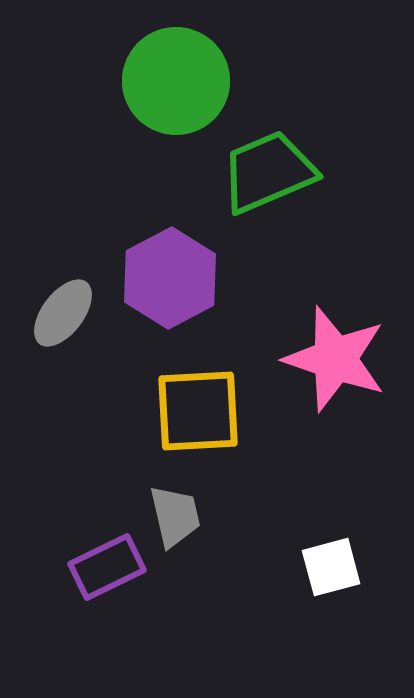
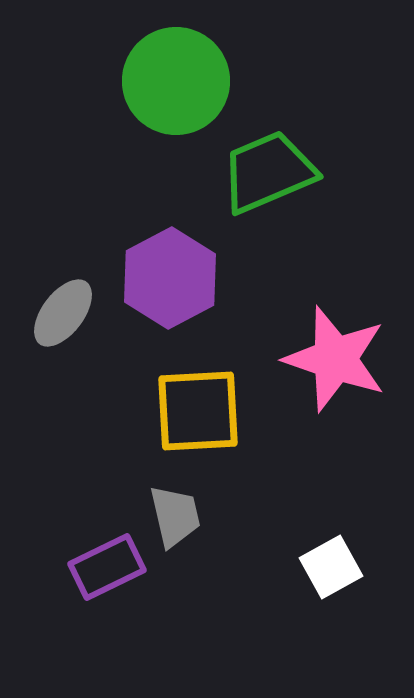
white square: rotated 14 degrees counterclockwise
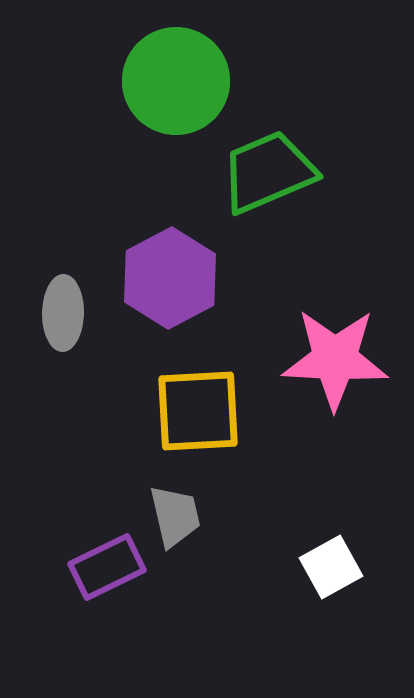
gray ellipse: rotated 36 degrees counterclockwise
pink star: rotated 16 degrees counterclockwise
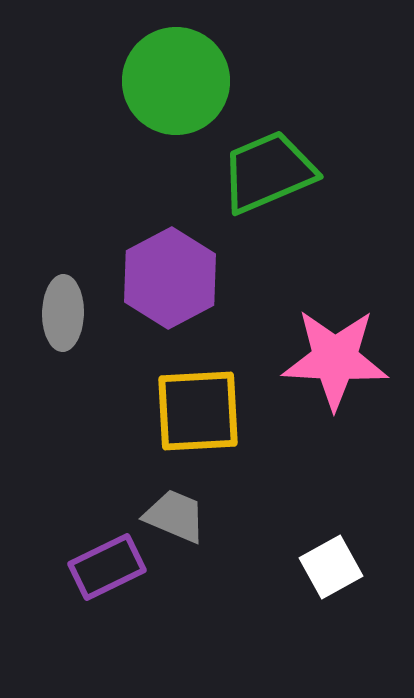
gray trapezoid: rotated 54 degrees counterclockwise
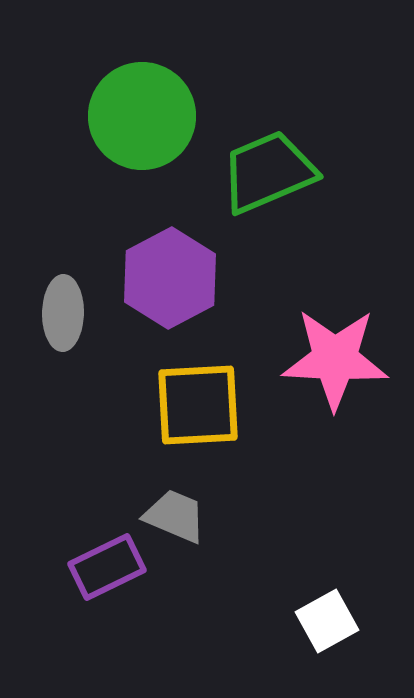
green circle: moved 34 px left, 35 px down
yellow square: moved 6 px up
white square: moved 4 px left, 54 px down
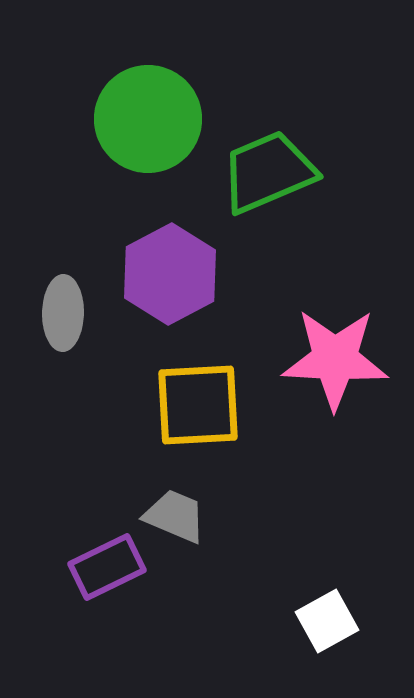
green circle: moved 6 px right, 3 px down
purple hexagon: moved 4 px up
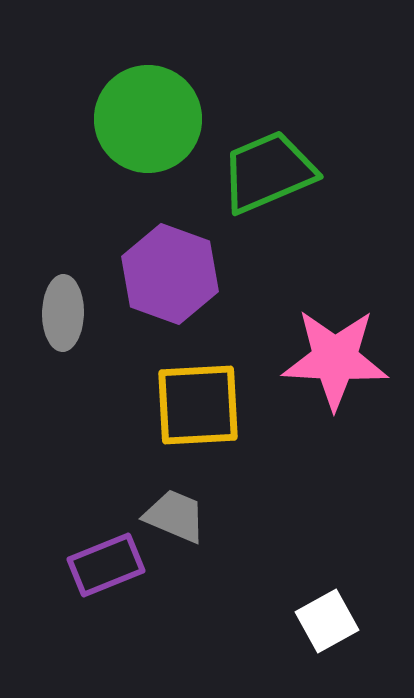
purple hexagon: rotated 12 degrees counterclockwise
purple rectangle: moved 1 px left, 2 px up; rotated 4 degrees clockwise
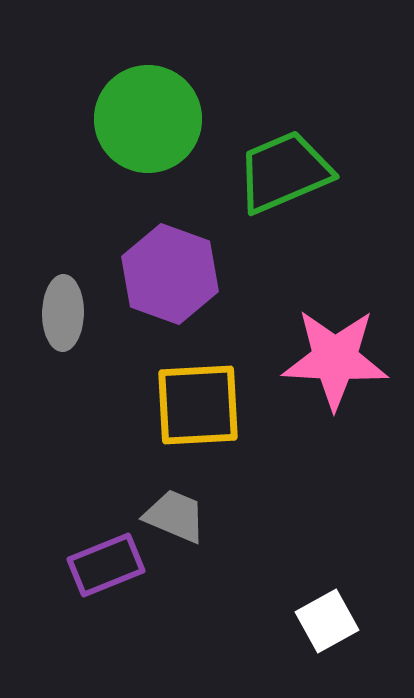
green trapezoid: moved 16 px right
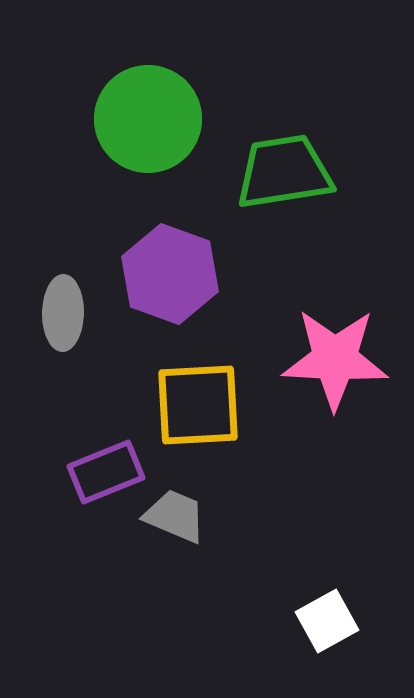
green trapezoid: rotated 14 degrees clockwise
purple rectangle: moved 93 px up
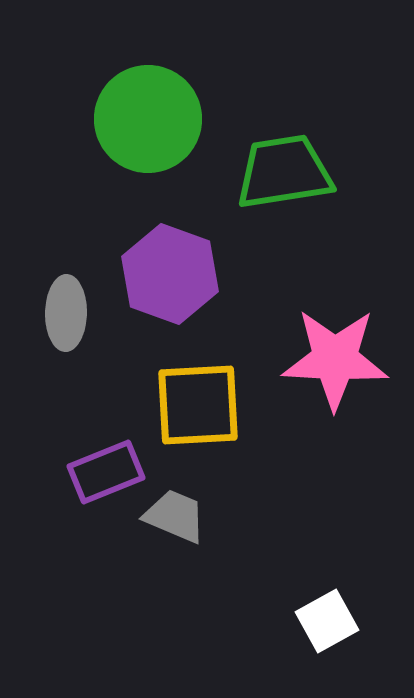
gray ellipse: moved 3 px right
